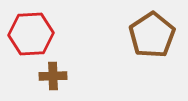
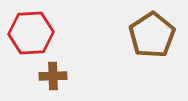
red hexagon: moved 1 px up
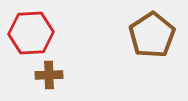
brown cross: moved 4 px left, 1 px up
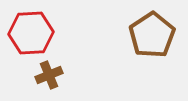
brown cross: rotated 20 degrees counterclockwise
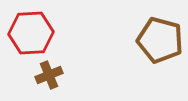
brown pentagon: moved 8 px right, 5 px down; rotated 24 degrees counterclockwise
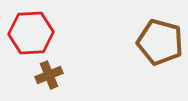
brown pentagon: moved 2 px down
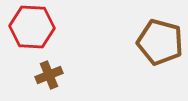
red hexagon: moved 1 px right, 6 px up; rotated 6 degrees clockwise
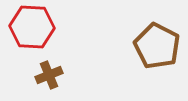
brown pentagon: moved 3 px left, 4 px down; rotated 12 degrees clockwise
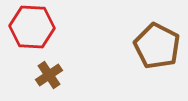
brown cross: rotated 12 degrees counterclockwise
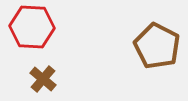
brown cross: moved 6 px left, 4 px down; rotated 16 degrees counterclockwise
